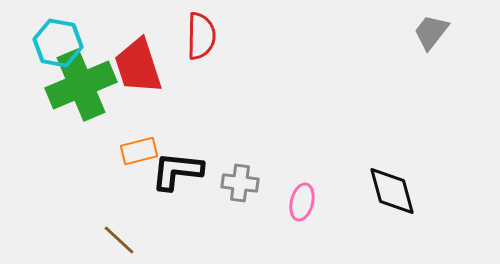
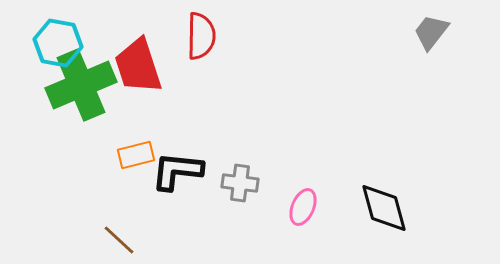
orange rectangle: moved 3 px left, 4 px down
black diamond: moved 8 px left, 17 px down
pink ellipse: moved 1 px right, 5 px down; rotated 9 degrees clockwise
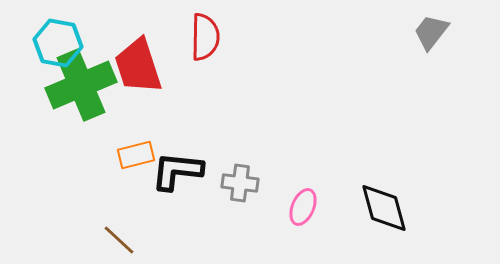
red semicircle: moved 4 px right, 1 px down
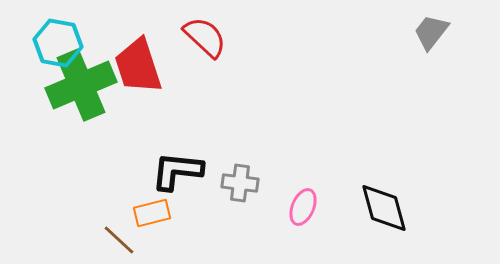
red semicircle: rotated 48 degrees counterclockwise
orange rectangle: moved 16 px right, 58 px down
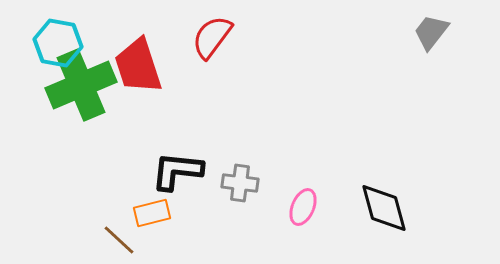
red semicircle: moved 7 px right; rotated 96 degrees counterclockwise
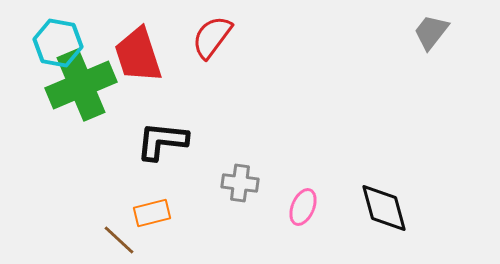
red trapezoid: moved 11 px up
black L-shape: moved 15 px left, 30 px up
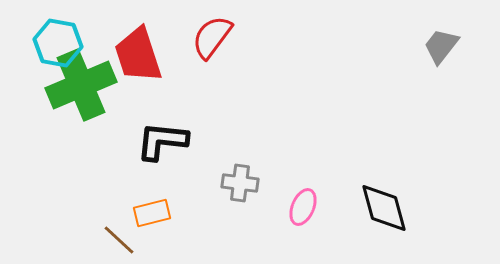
gray trapezoid: moved 10 px right, 14 px down
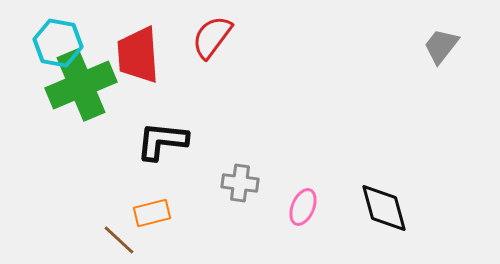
red trapezoid: rotated 14 degrees clockwise
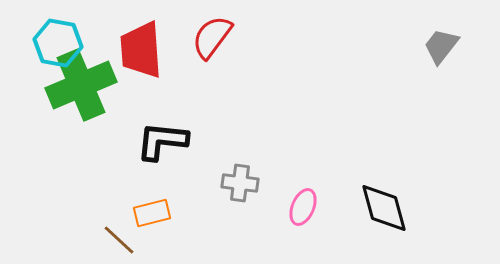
red trapezoid: moved 3 px right, 5 px up
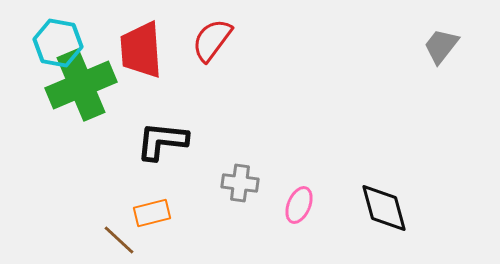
red semicircle: moved 3 px down
pink ellipse: moved 4 px left, 2 px up
